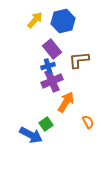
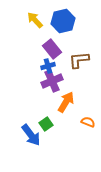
yellow arrow: rotated 84 degrees counterclockwise
orange semicircle: rotated 40 degrees counterclockwise
blue arrow: rotated 25 degrees clockwise
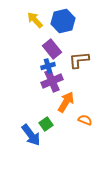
orange semicircle: moved 3 px left, 2 px up
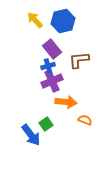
orange arrow: rotated 65 degrees clockwise
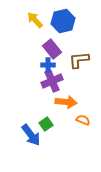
blue cross: moved 1 px up; rotated 16 degrees clockwise
orange semicircle: moved 2 px left
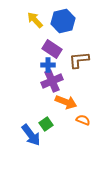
purple rectangle: rotated 18 degrees counterclockwise
orange arrow: rotated 15 degrees clockwise
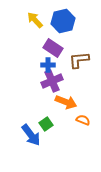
purple rectangle: moved 1 px right, 1 px up
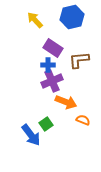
blue hexagon: moved 9 px right, 4 px up
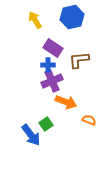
yellow arrow: rotated 12 degrees clockwise
orange semicircle: moved 6 px right
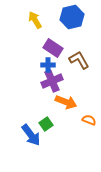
brown L-shape: rotated 65 degrees clockwise
